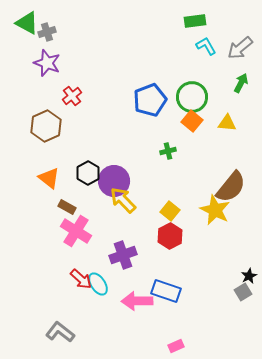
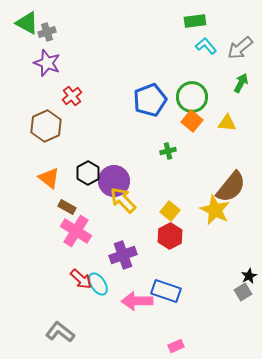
cyan L-shape: rotated 10 degrees counterclockwise
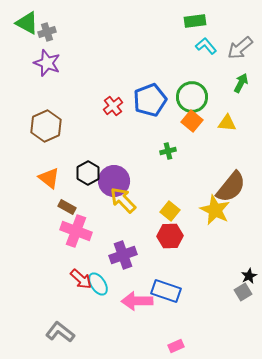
red cross: moved 41 px right, 10 px down
pink cross: rotated 12 degrees counterclockwise
red hexagon: rotated 25 degrees clockwise
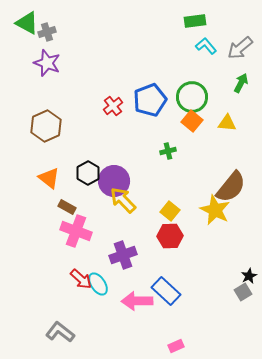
blue rectangle: rotated 24 degrees clockwise
